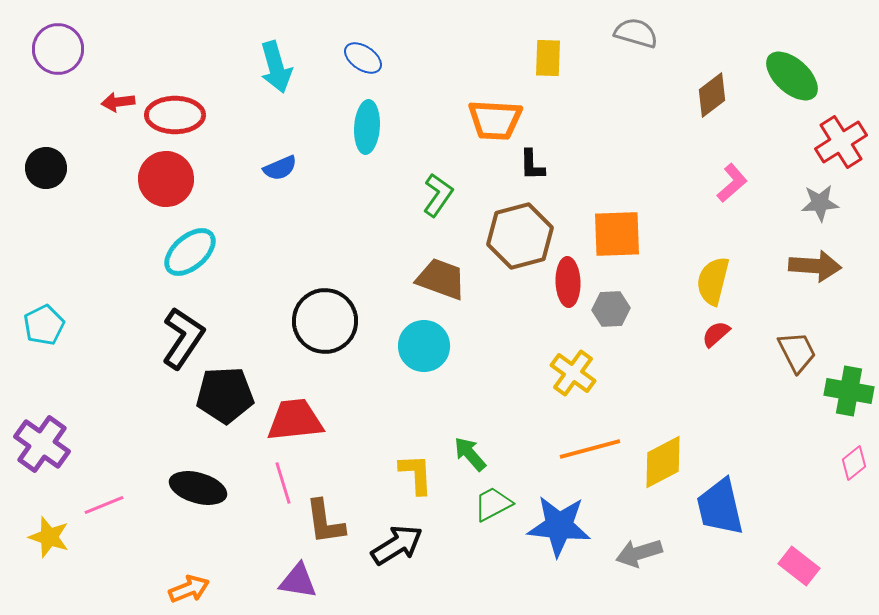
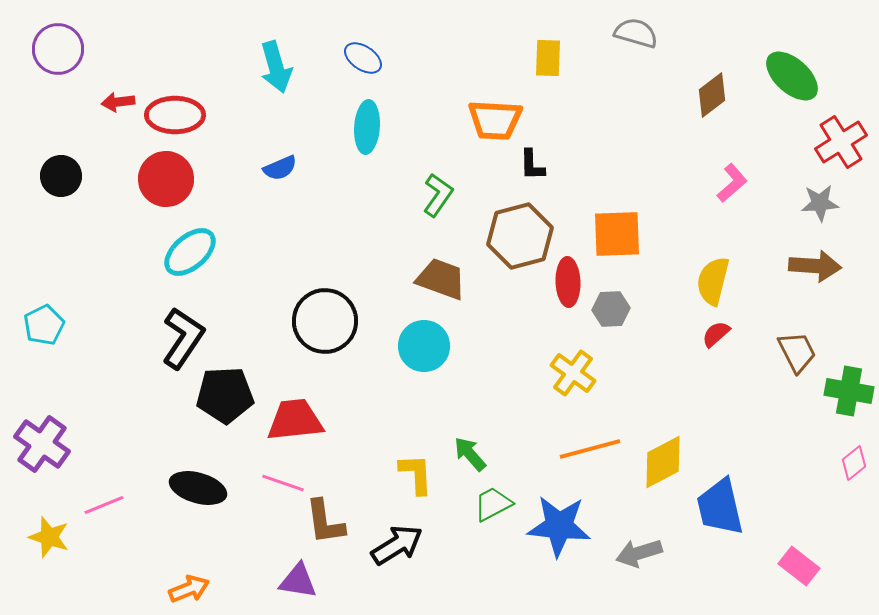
black circle at (46, 168): moved 15 px right, 8 px down
pink line at (283, 483): rotated 54 degrees counterclockwise
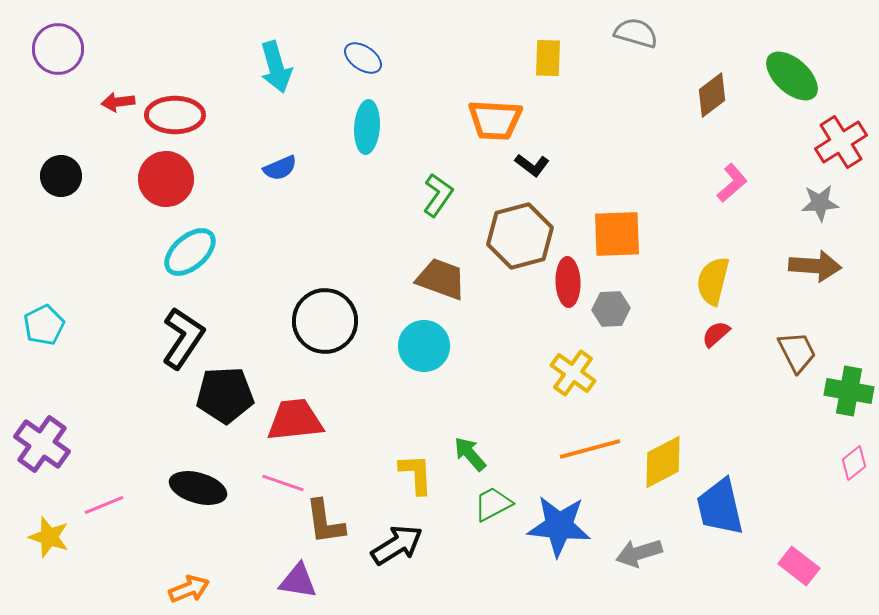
black L-shape at (532, 165): rotated 52 degrees counterclockwise
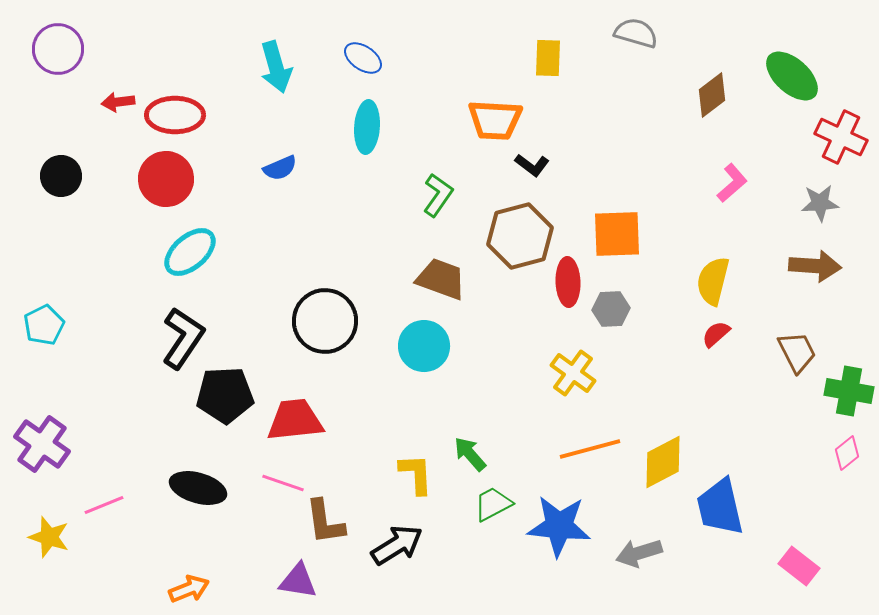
red cross at (841, 142): moved 5 px up; rotated 33 degrees counterclockwise
pink diamond at (854, 463): moved 7 px left, 10 px up
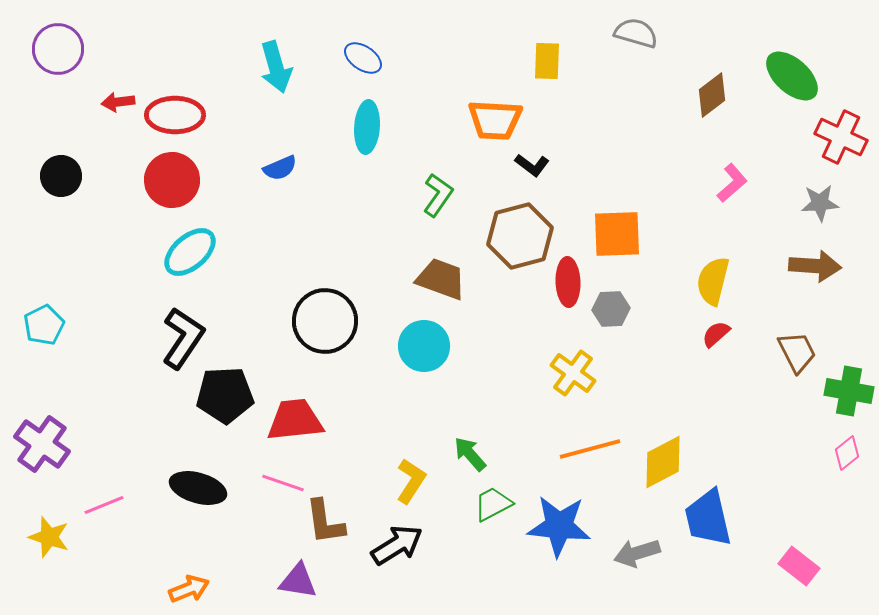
yellow rectangle at (548, 58): moved 1 px left, 3 px down
red circle at (166, 179): moved 6 px right, 1 px down
yellow L-shape at (416, 474): moved 5 px left, 7 px down; rotated 36 degrees clockwise
blue trapezoid at (720, 507): moved 12 px left, 11 px down
gray arrow at (639, 553): moved 2 px left
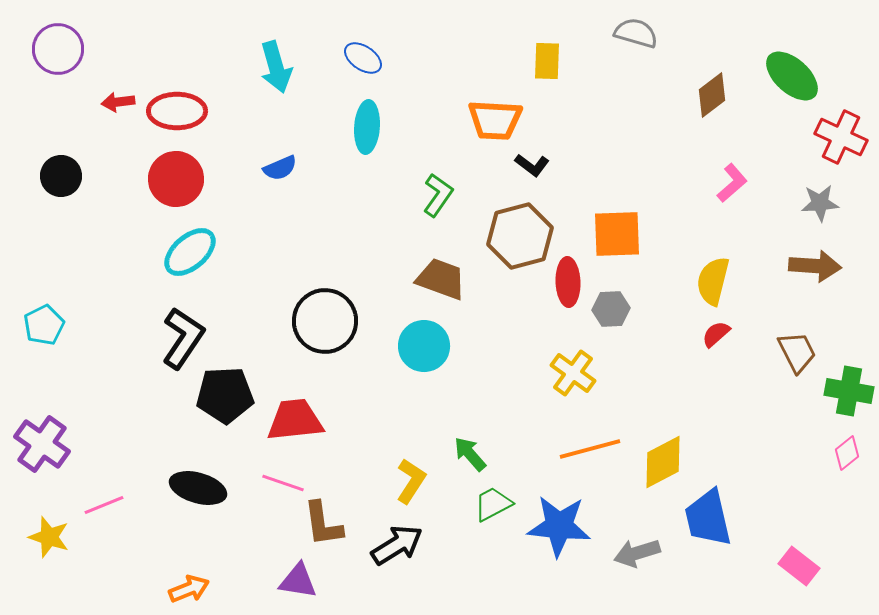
red ellipse at (175, 115): moved 2 px right, 4 px up
red circle at (172, 180): moved 4 px right, 1 px up
brown L-shape at (325, 522): moved 2 px left, 2 px down
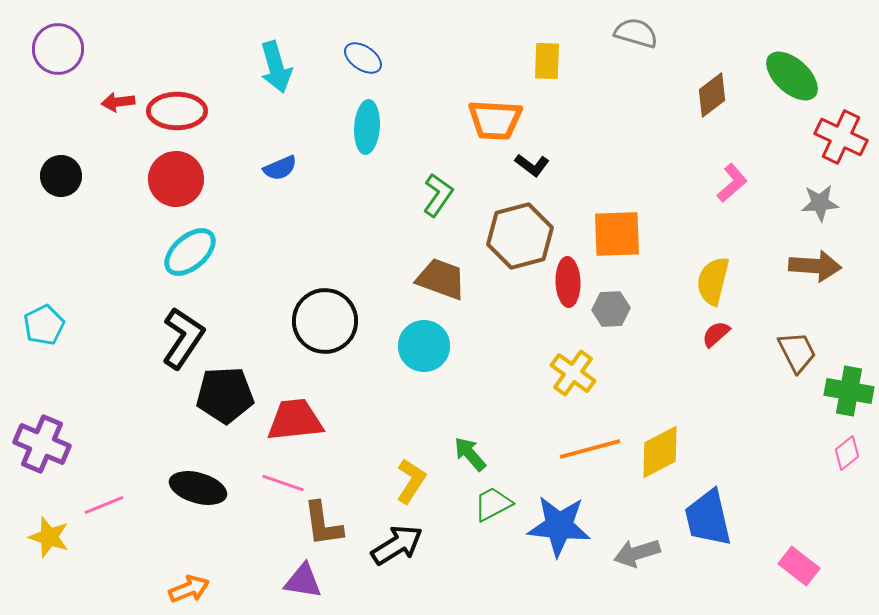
purple cross at (42, 444): rotated 12 degrees counterclockwise
yellow diamond at (663, 462): moved 3 px left, 10 px up
purple triangle at (298, 581): moved 5 px right
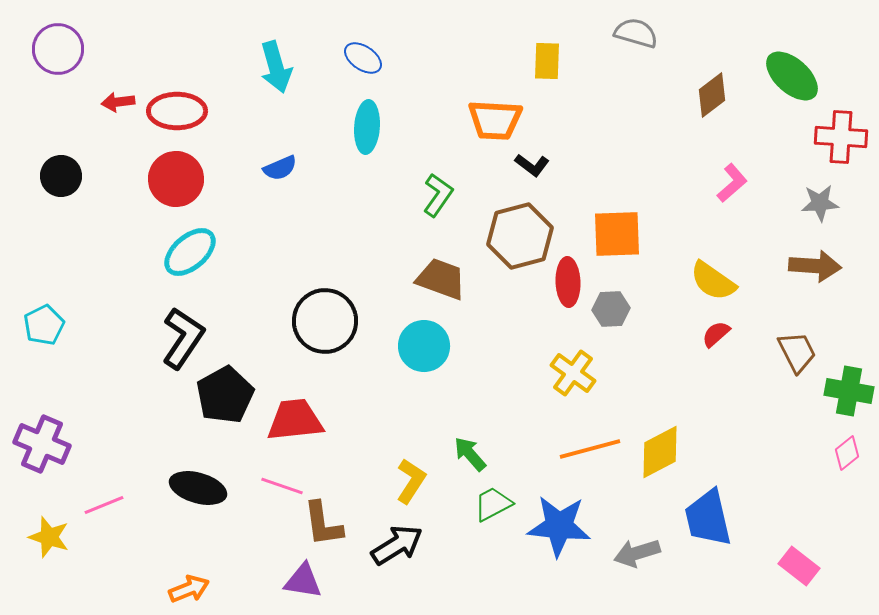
red cross at (841, 137): rotated 21 degrees counterclockwise
yellow semicircle at (713, 281): rotated 69 degrees counterclockwise
black pentagon at (225, 395): rotated 26 degrees counterclockwise
pink line at (283, 483): moved 1 px left, 3 px down
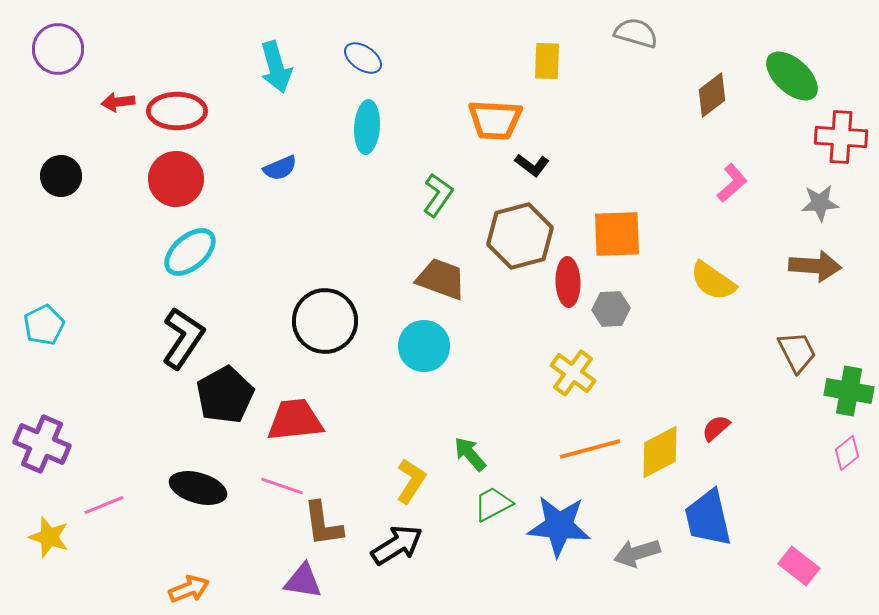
red semicircle at (716, 334): moved 94 px down
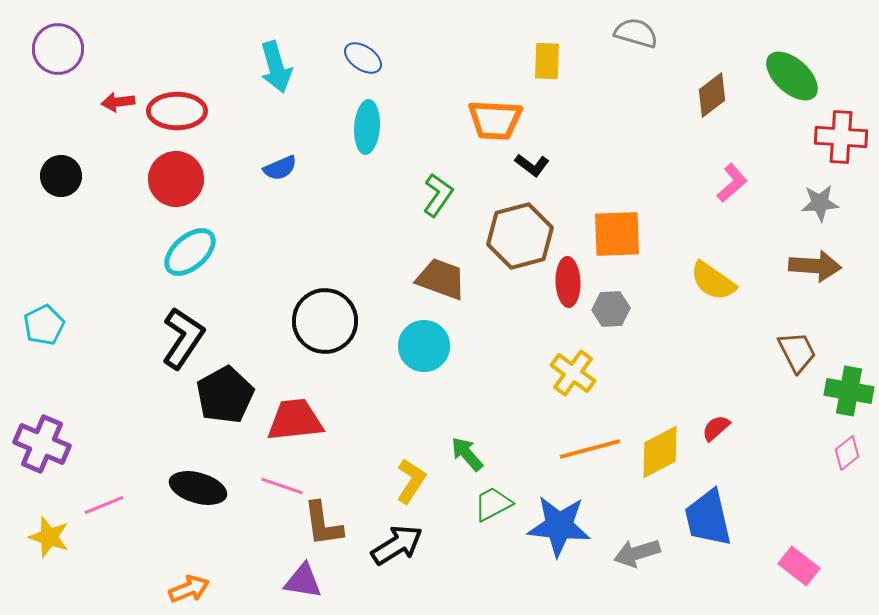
green arrow at (470, 454): moved 3 px left
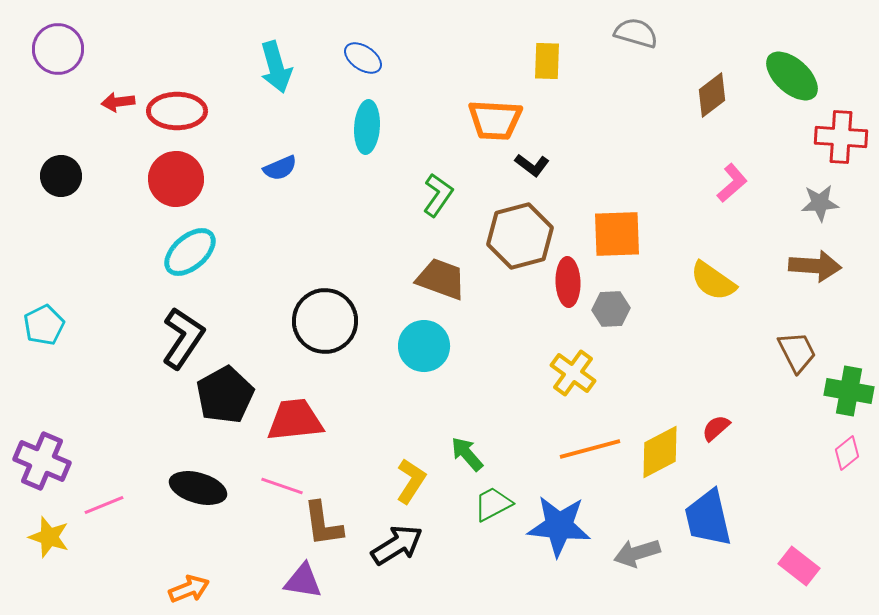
purple cross at (42, 444): moved 17 px down
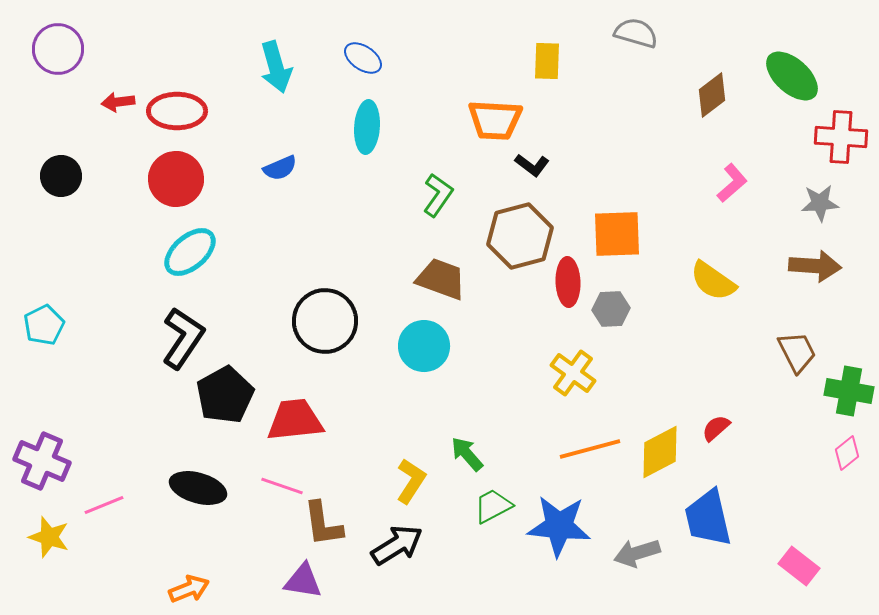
green trapezoid at (493, 504): moved 2 px down
